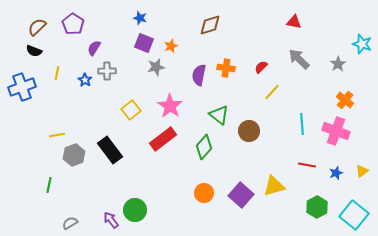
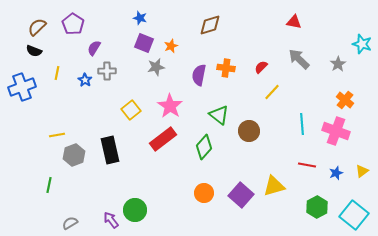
black rectangle at (110, 150): rotated 24 degrees clockwise
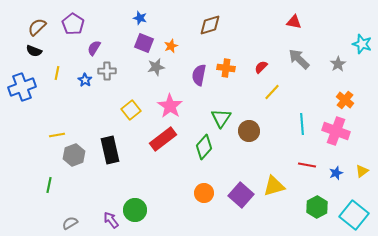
green triangle at (219, 115): moved 2 px right, 3 px down; rotated 25 degrees clockwise
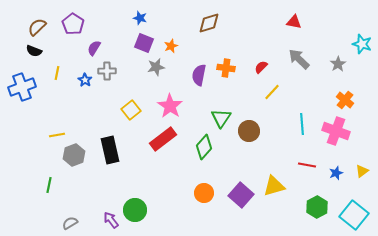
brown diamond at (210, 25): moved 1 px left, 2 px up
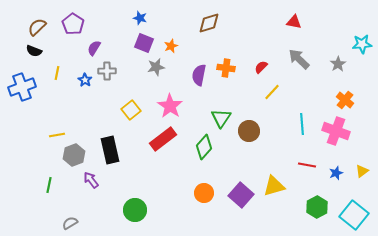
cyan star at (362, 44): rotated 24 degrees counterclockwise
purple arrow at (111, 220): moved 20 px left, 40 px up
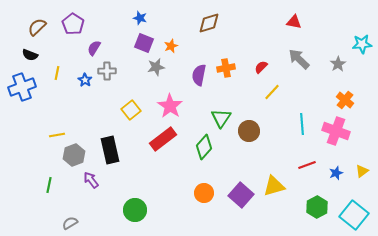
black semicircle at (34, 51): moved 4 px left, 4 px down
orange cross at (226, 68): rotated 18 degrees counterclockwise
red line at (307, 165): rotated 30 degrees counterclockwise
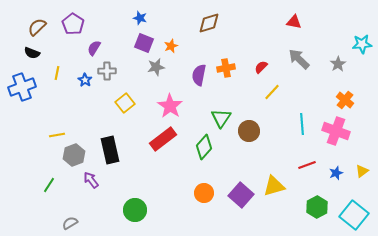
black semicircle at (30, 55): moved 2 px right, 2 px up
yellow square at (131, 110): moved 6 px left, 7 px up
green line at (49, 185): rotated 21 degrees clockwise
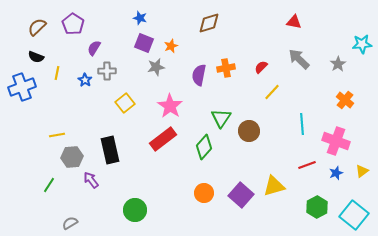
black semicircle at (32, 53): moved 4 px right, 4 px down
pink cross at (336, 131): moved 10 px down
gray hexagon at (74, 155): moved 2 px left, 2 px down; rotated 15 degrees clockwise
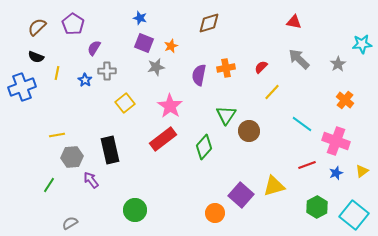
green triangle at (221, 118): moved 5 px right, 3 px up
cyan line at (302, 124): rotated 50 degrees counterclockwise
orange circle at (204, 193): moved 11 px right, 20 px down
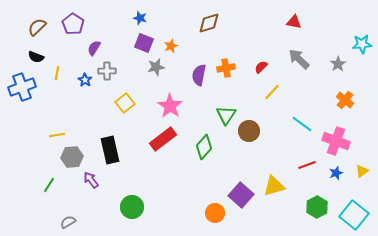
green circle at (135, 210): moved 3 px left, 3 px up
gray semicircle at (70, 223): moved 2 px left, 1 px up
